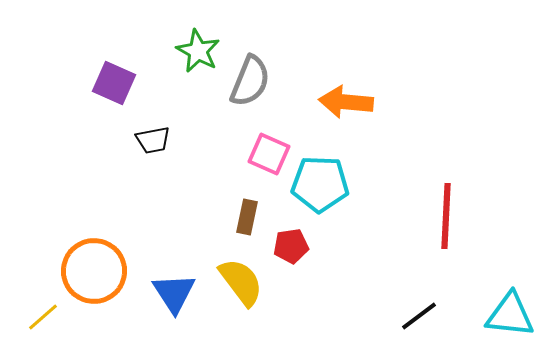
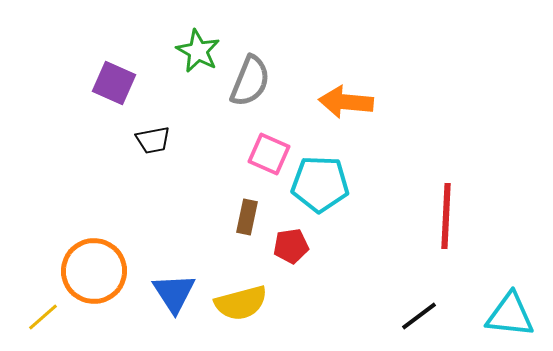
yellow semicircle: moved 21 px down; rotated 112 degrees clockwise
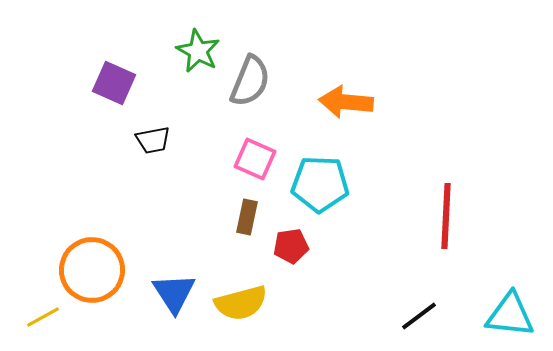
pink square: moved 14 px left, 5 px down
orange circle: moved 2 px left, 1 px up
yellow line: rotated 12 degrees clockwise
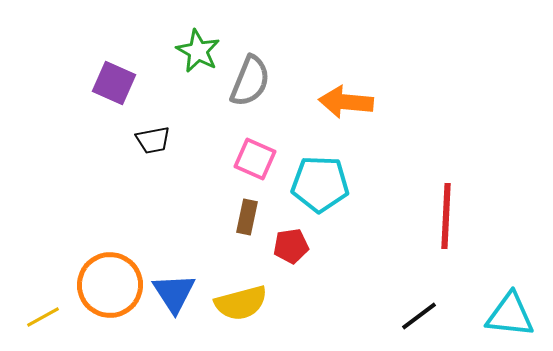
orange circle: moved 18 px right, 15 px down
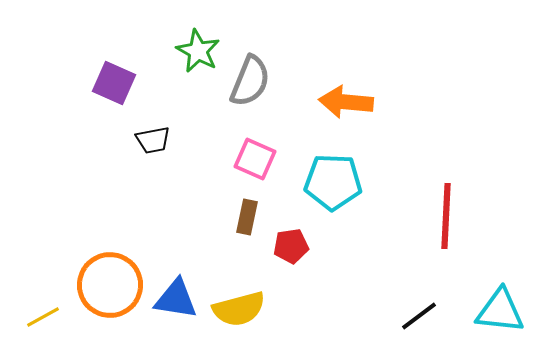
cyan pentagon: moved 13 px right, 2 px up
blue triangle: moved 2 px right, 6 px down; rotated 48 degrees counterclockwise
yellow semicircle: moved 2 px left, 6 px down
cyan triangle: moved 10 px left, 4 px up
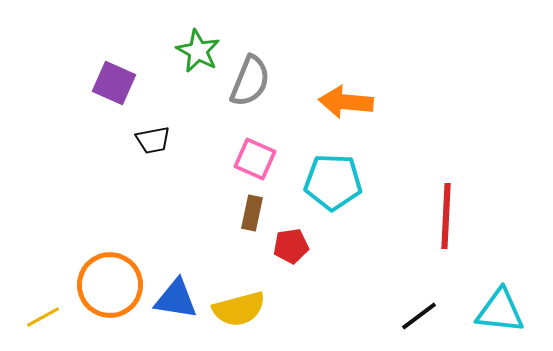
brown rectangle: moved 5 px right, 4 px up
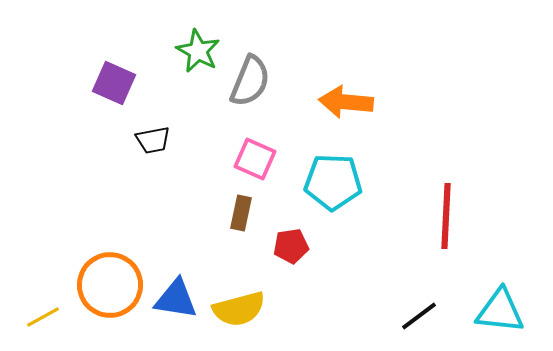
brown rectangle: moved 11 px left
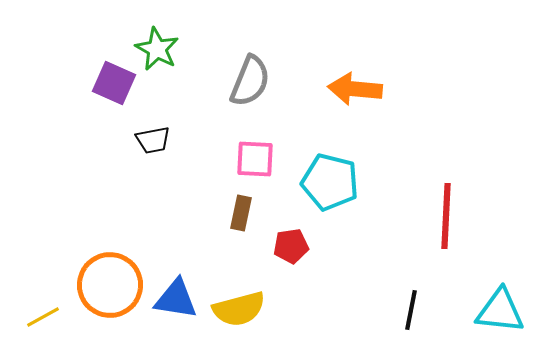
green star: moved 41 px left, 2 px up
orange arrow: moved 9 px right, 13 px up
pink square: rotated 21 degrees counterclockwise
cyan pentagon: moved 3 px left; rotated 12 degrees clockwise
black line: moved 8 px left, 6 px up; rotated 42 degrees counterclockwise
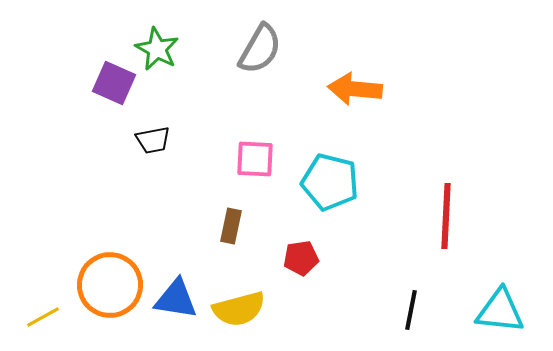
gray semicircle: moved 10 px right, 32 px up; rotated 8 degrees clockwise
brown rectangle: moved 10 px left, 13 px down
red pentagon: moved 10 px right, 12 px down
